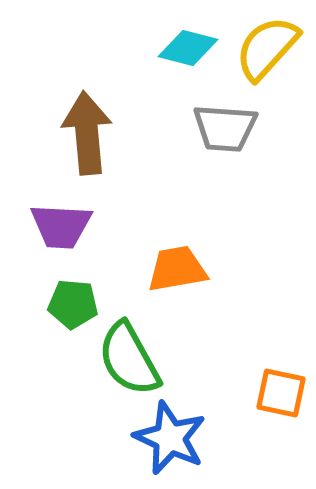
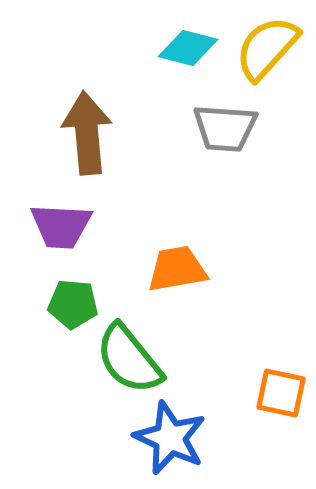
green semicircle: rotated 10 degrees counterclockwise
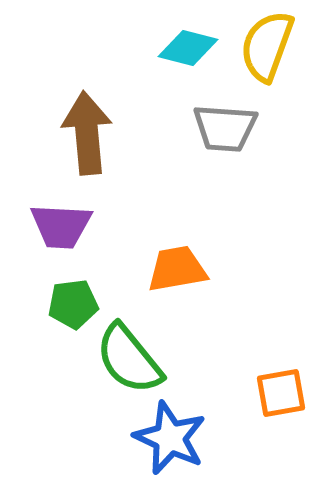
yellow semicircle: moved 2 px up; rotated 22 degrees counterclockwise
green pentagon: rotated 12 degrees counterclockwise
orange square: rotated 22 degrees counterclockwise
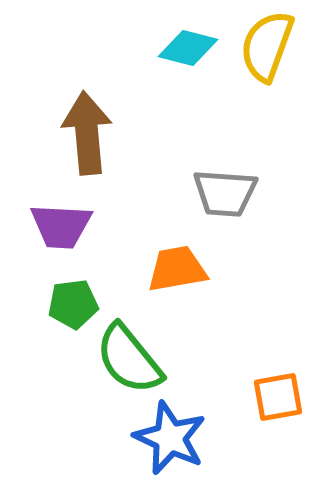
gray trapezoid: moved 65 px down
orange square: moved 3 px left, 4 px down
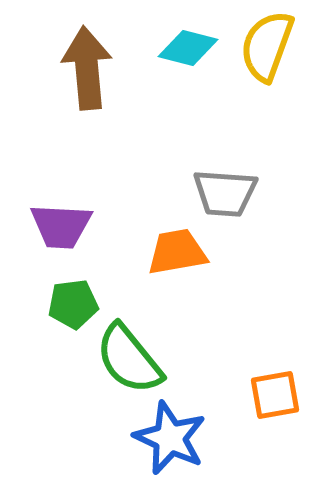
brown arrow: moved 65 px up
orange trapezoid: moved 17 px up
orange square: moved 3 px left, 2 px up
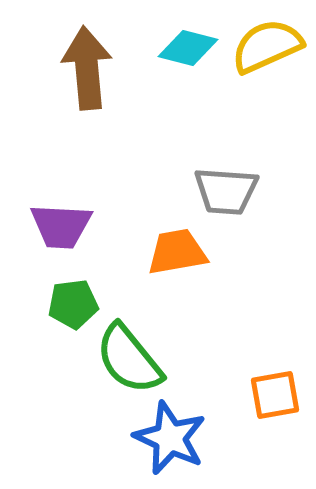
yellow semicircle: rotated 46 degrees clockwise
gray trapezoid: moved 1 px right, 2 px up
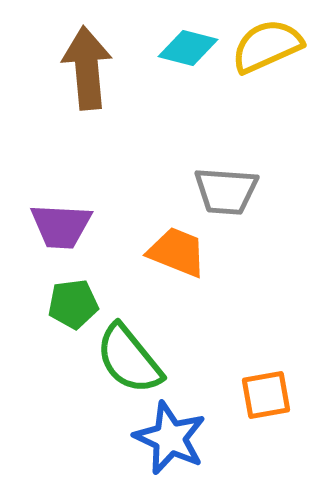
orange trapezoid: rotated 32 degrees clockwise
orange square: moved 9 px left
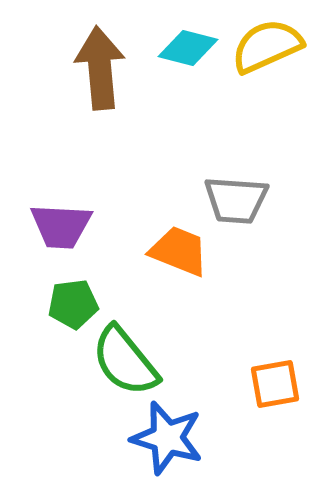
brown arrow: moved 13 px right
gray trapezoid: moved 10 px right, 9 px down
orange trapezoid: moved 2 px right, 1 px up
green semicircle: moved 4 px left, 2 px down
orange square: moved 9 px right, 11 px up
blue star: moved 3 px left; rotated 8 degrees counterclockwise
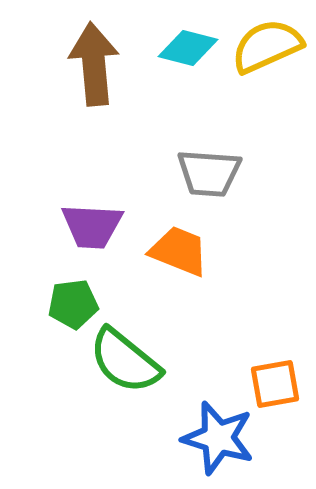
brown arrow: moved 6 px left, 4 px up
gray trapezoid: moved 27 px left, 27 px up
purple trapezoid: moved 31 px right
green semicircle: rotated 12 degrees counterclockwise
blue star: moved 51 px right
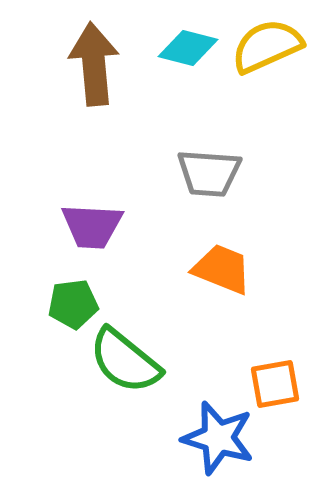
orange trapezoid: moved 43 px right, 18 px down
